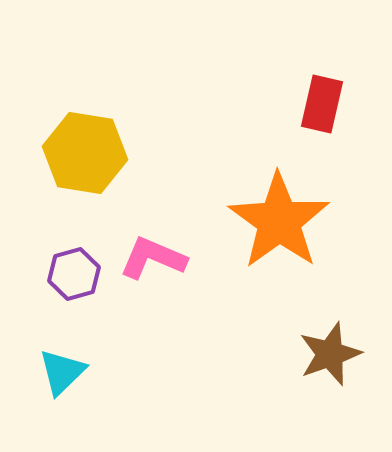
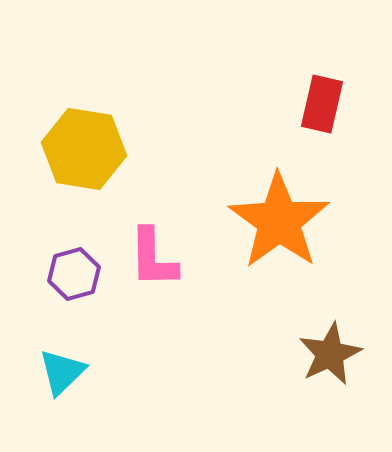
yellow hexagon: moved 1 px left, 4 px up
pink L-shape: rotated 114 degrees counterclockwise
brown star: rotated 6 degrees counterclockwise
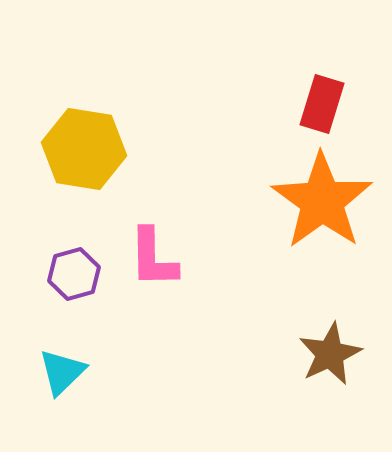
red rectangle: rotated 4 degrees clockwise
orange star: moved 43 px right, 20 px up
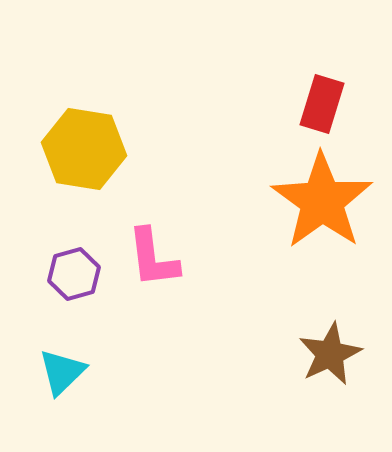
pink L-shape: rotated 6 degrees counterclockwise
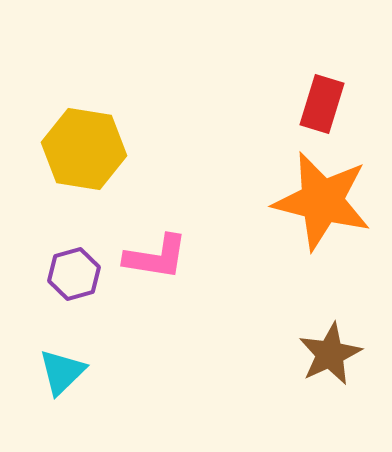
orange star: rotated 22 degrees counterclockwise
pink L-shape: moved 3 px right, 1 px up; rotated 74 degrees counterclockwise
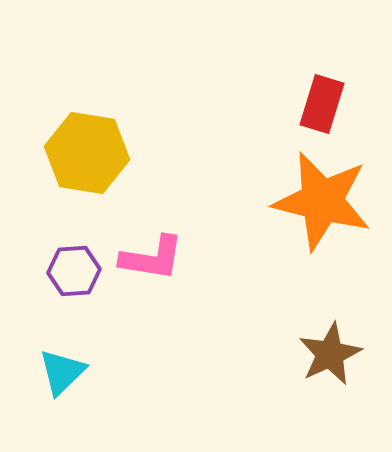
yellow hexagon: moved 3 px right, 4 px down
pink L-shape: moved 4 px left, 1 px down
purple hexagon: moved 3 px up; rotated 12 degrees clockwise
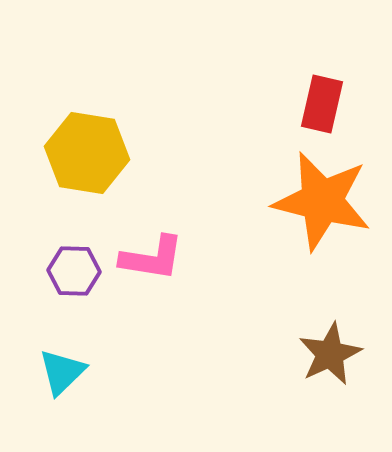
red rectangle: rotated 4 degrees counterclockwise
purple hexagon: rotated 6 degrees clockwise
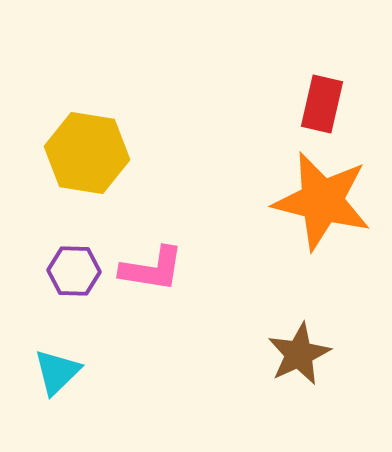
pink L-shape: moved 11 px down
brown star: moved 31 px left
cyan triangle: moved 5 px left
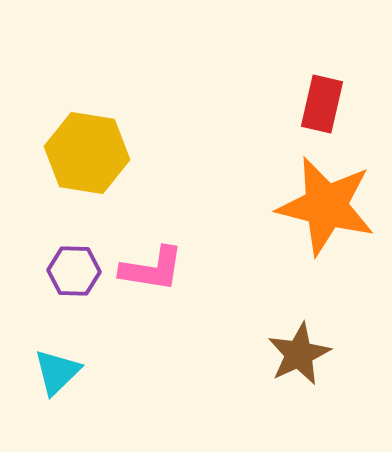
orange star: moved 4 px right, 5 px down
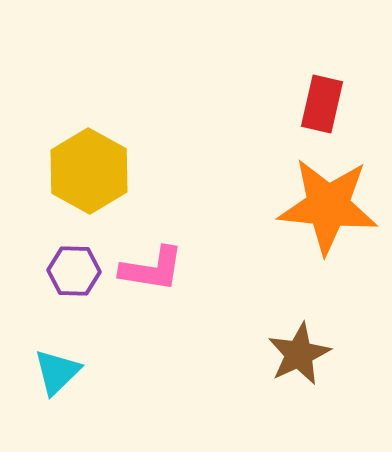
yellow hexagon: moved 2 px right, 18 px down; rotated 20 degrees clockwise
orange star: moved 2 px right; rotated 8 degrees counterclockwise
